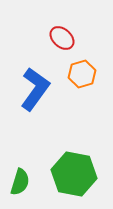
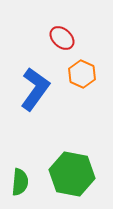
orange hexagon: rotated 20 degrees counterclockwise
green hexagon: moved 2 px left
green semicircle: rotated 12 degrees counterclockwise
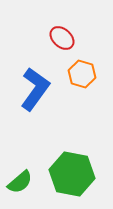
orange hexagon: rotated 8 degrees counterclockwise
green semicircle: rotated 44 degrees clockwise
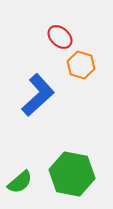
red ellipse: moved 2 px left, 1 px up
orange hexagon: moved 1 px left, 9 px up
blue L-shape: moved 3 px right, 6 px down; rotated 12 degrees clockwise
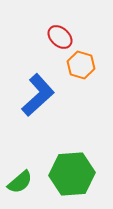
green hexagon: rotated 15 degrees counterclockwise
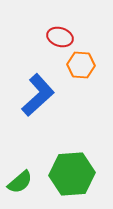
red ellipse: rotated 25 degrees counterclockwise
orange hexagon: rotated 12 degrees counterclockwise
